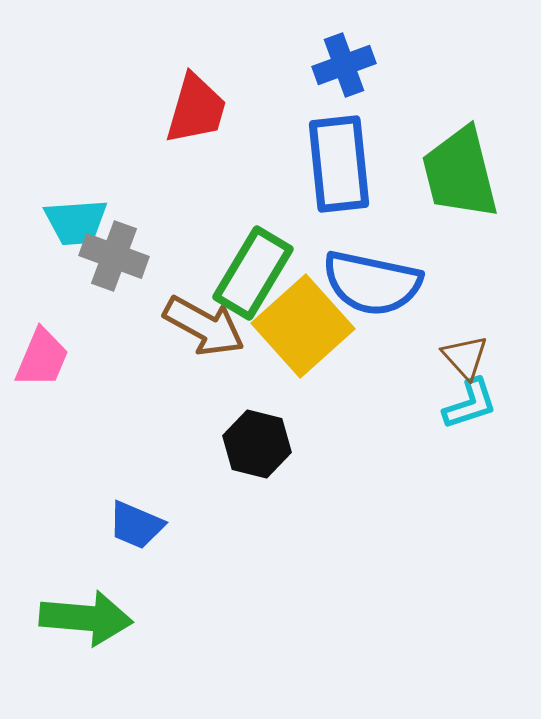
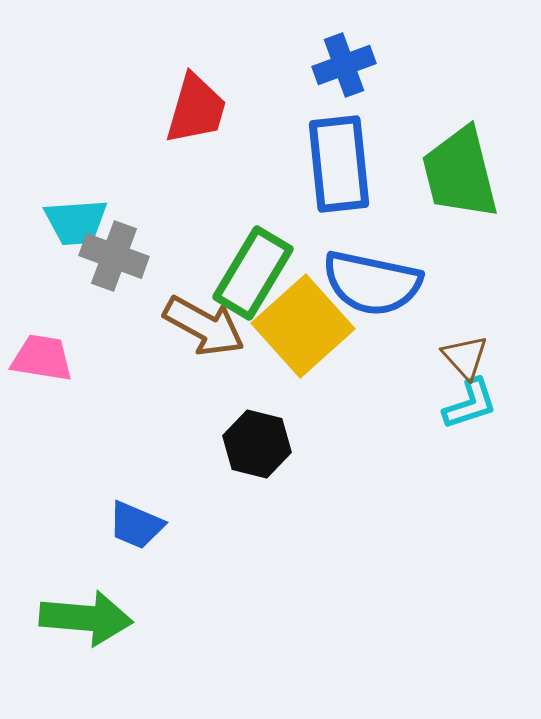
pink trapezoid: rotated 104 degrees counterclockwise
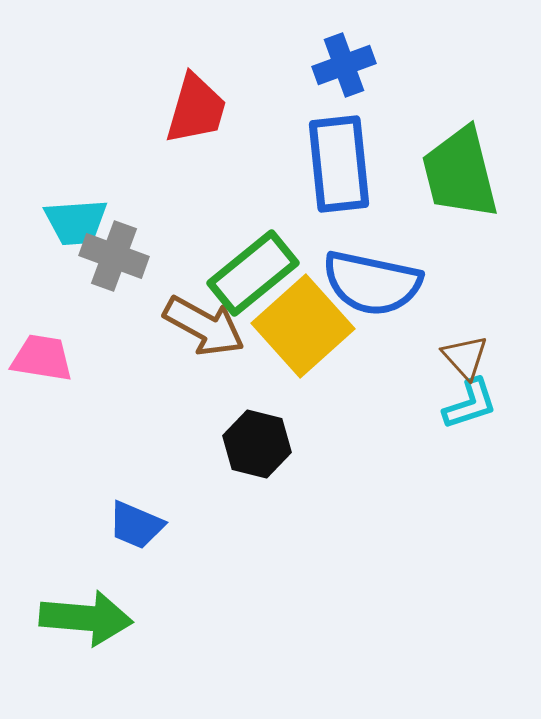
green rectangle: rotated 20 degrees clockwise
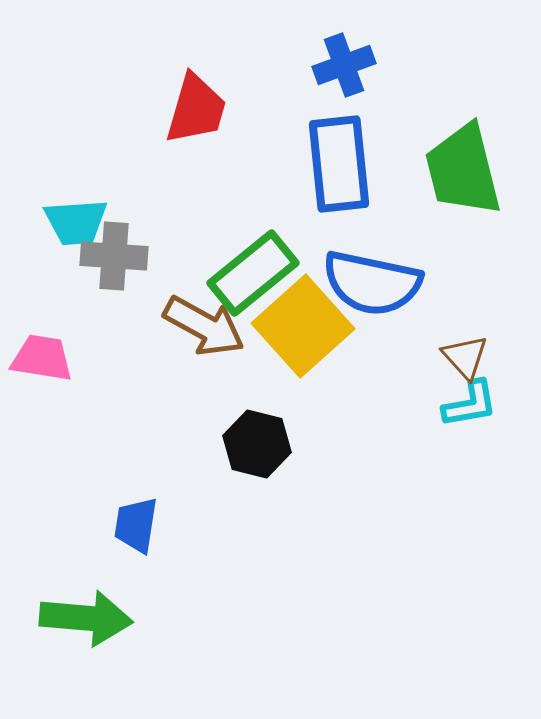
green trapezoid: moved 3 px right, 3 px up
gray cross: rotated 16 degrees counterclockwise
cyan L-shape: rotated 8 degrees clockwise
blue trapezoid: rotated 76 degrees clockwise
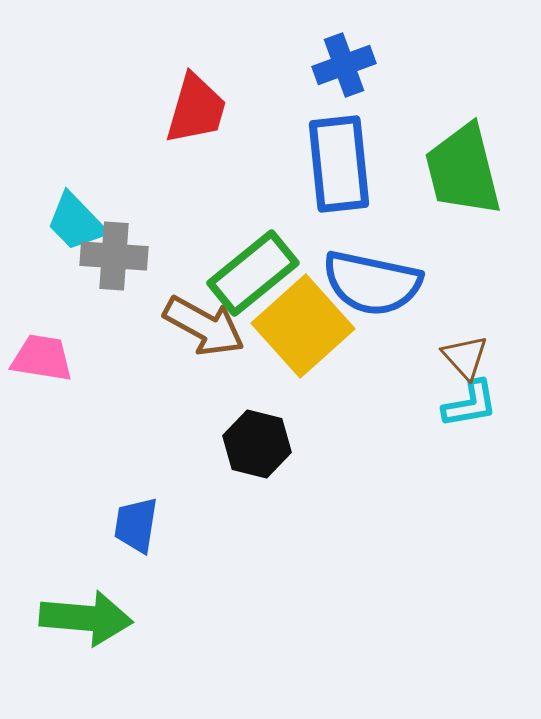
cyan trapezoid: rotated 50 degrees clockwise
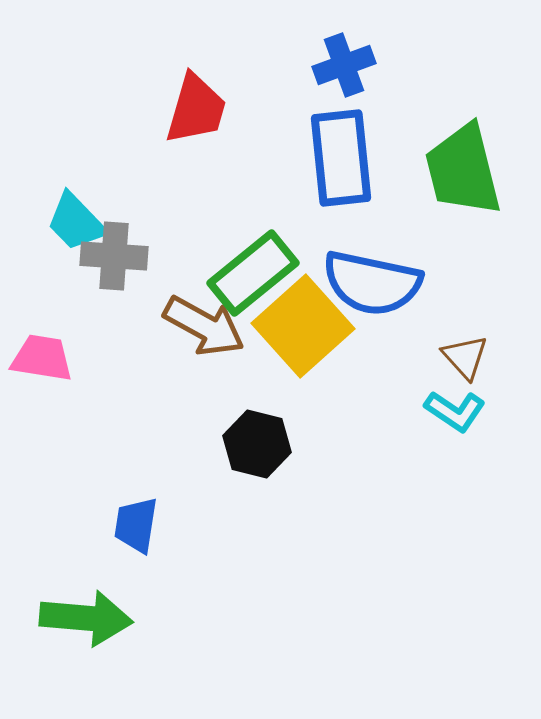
blue rectangle: moved 2 px right, 6 px up
cyan L-shape: moved 15 px left, 7 px down; rotated 44 degrees clockwise
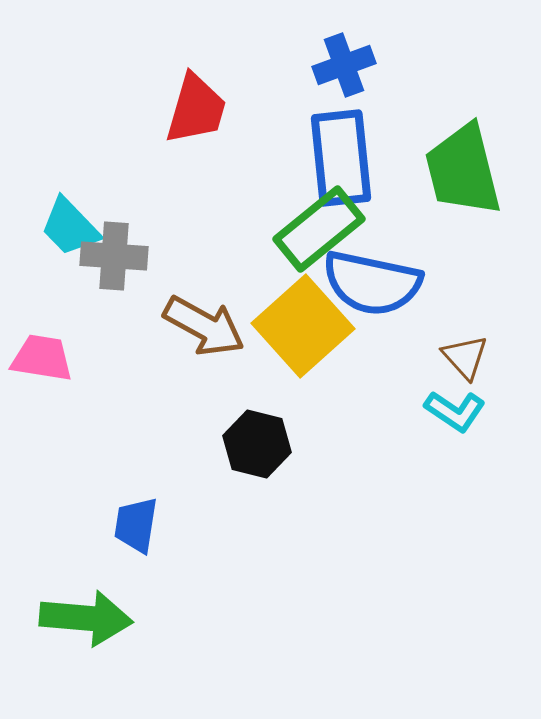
cyan trapezoid: moved 6 px left, 5 px down
green rectangle: moved 66 px right, 44 px up
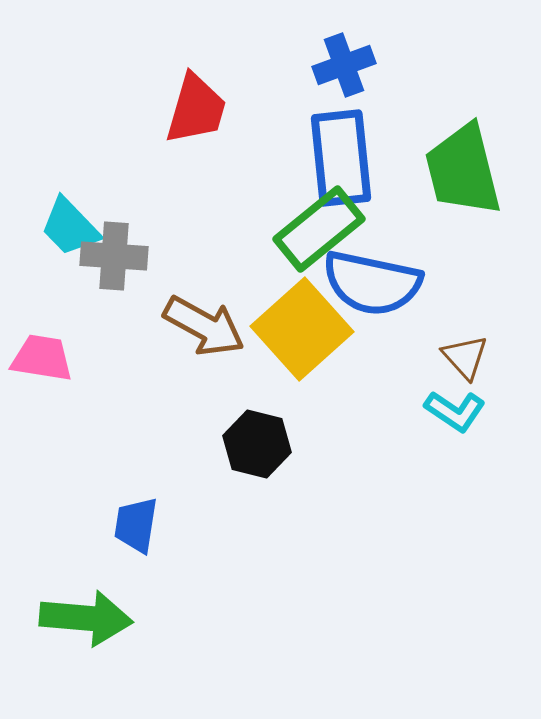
yellow square: moved 1 px left, 3 px down
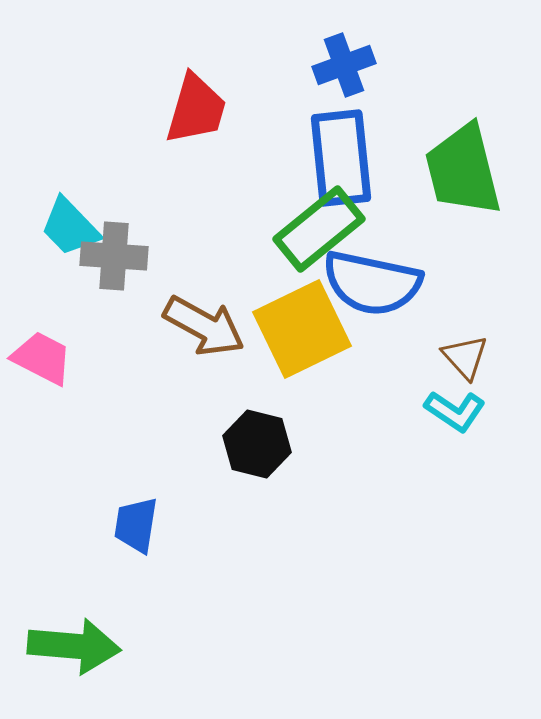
yellow square: rotated 16 degrees clockwise
pink trapezoid: rotated 18 degrees clockwise
green arrow: moved 12 px left, 28 px down
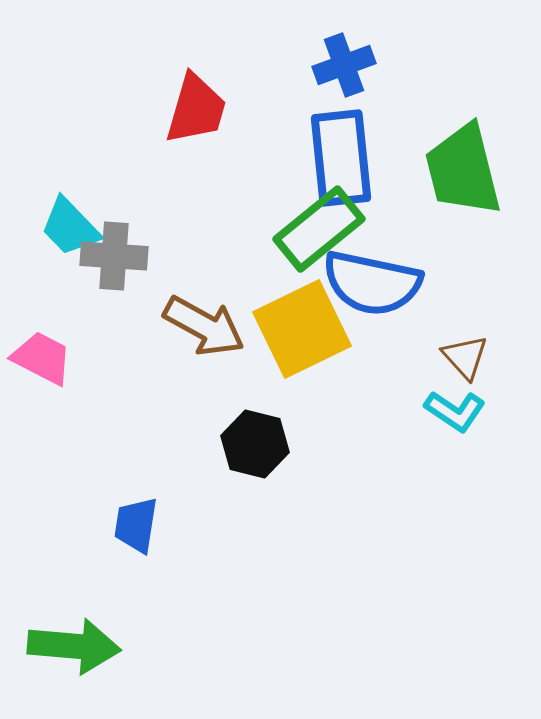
black hexagon: moved 2 px left
